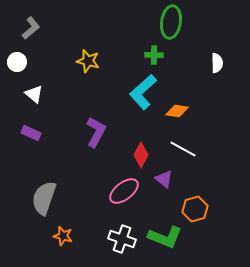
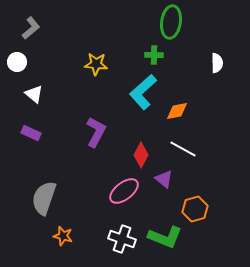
yellow star: moved 8 px right, 3 px down; rotated 10 degrees counterclockwise
orange diamond: rotated 20 degrees counterclockwise
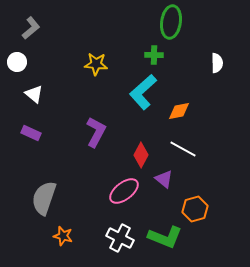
orange diamond: moved 2 px right
white cross: moved 2 px left, 1 px up; rotated 8 degrees clockwise
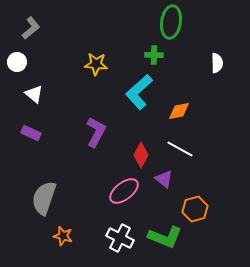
cyan L-shape: moved 4 px left
white line: moved 3 px left
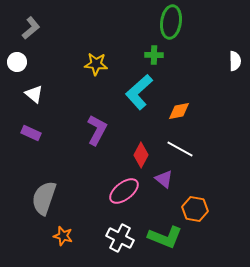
white semicircle: moved 18 px right, 2 px up
purple L-shape: moved 1 px right, 2 px up
orange hexagon: rotated 25 degrees clockwise
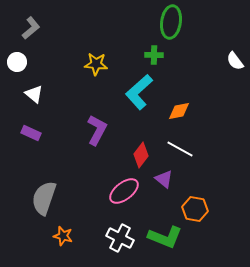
white semicircle: rotated 144 degrees clockwise
red diamond: rotated 10 degrees clockwise
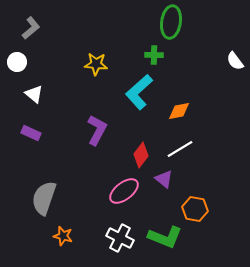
white line: rotated 60 degrees counterclockwise
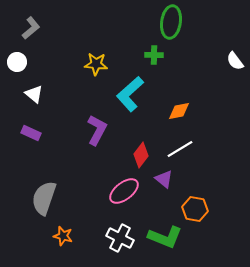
cyan L-shape: moved 9 px left, 2 px down
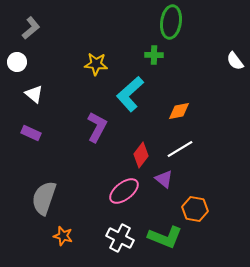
purple L-shape: moved 3 px up
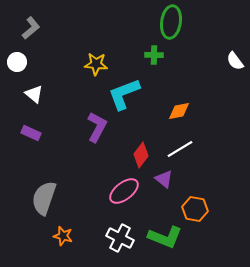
cyan L-shape: moved 6 px left; rotated 21 degrees clockwise
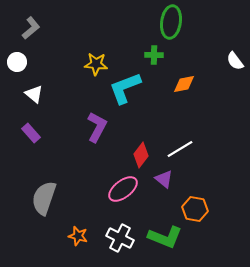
cyan L-shape: moved 1 px right, 6 px up
orange diamond: moved 5 px right, 27 px up
purple rectangle: rotated 24 degrees clockwise
pink ellipse: moved 1 px left, 2 px up
orange star: moved 15 px right
